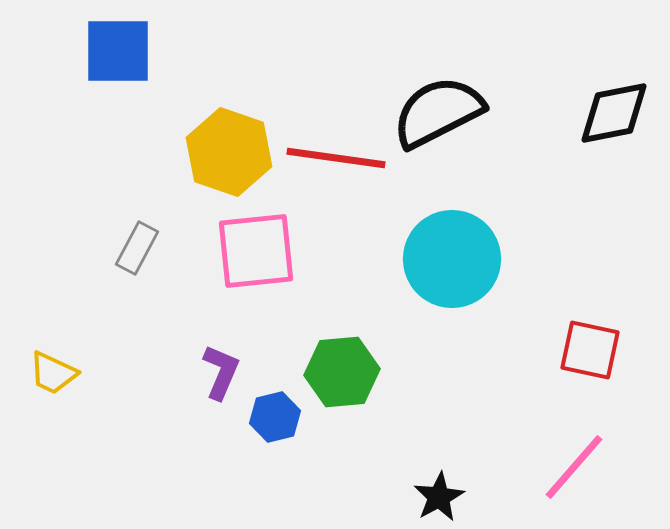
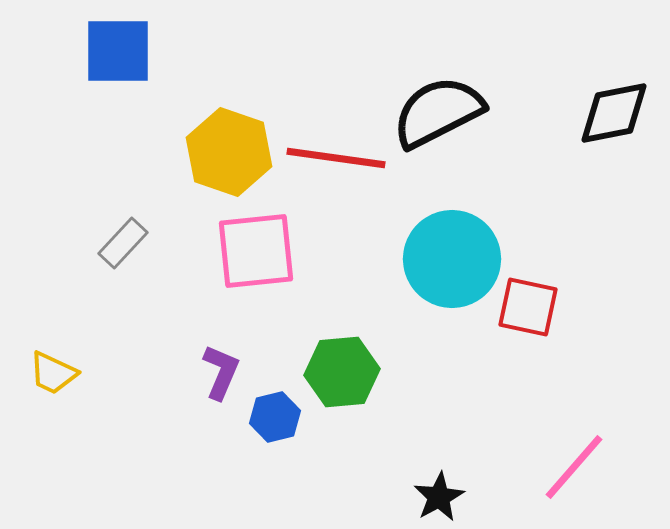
gray rectangle: moved 14 px left, 5 px up; rotated 15 degrees clockwise
red square: moved 62 px left, 43 px up
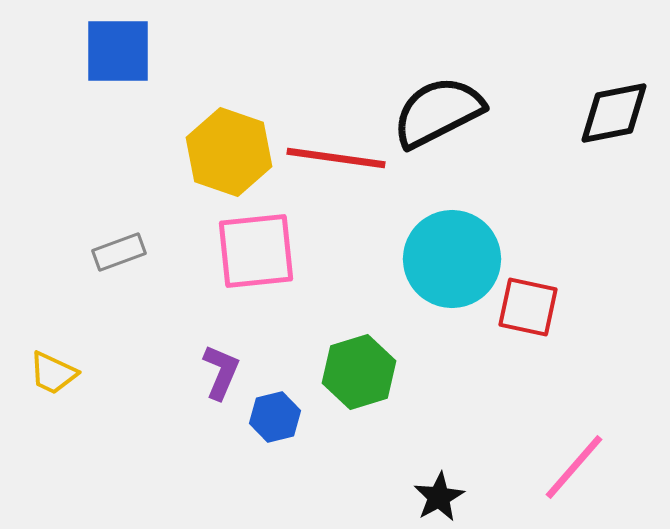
gray rectangle: moved 4 px left, 9 px down; rotated 27 degrees clockwise
green hexagon: moved 17 px right; rotated 12 degrees counterclockwise
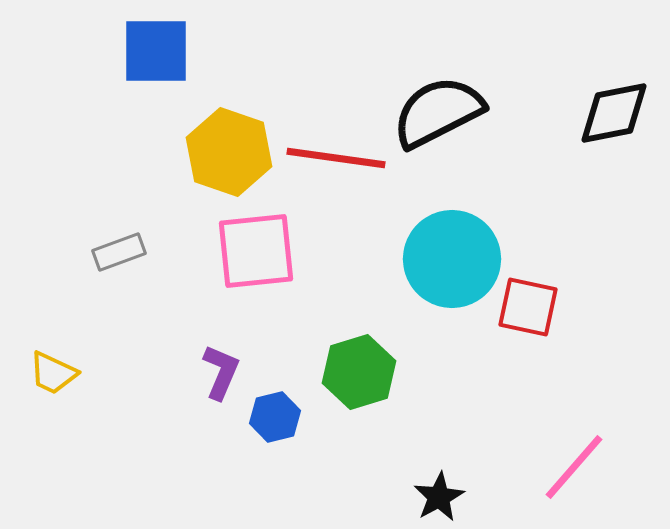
blue square: moved 38 px right
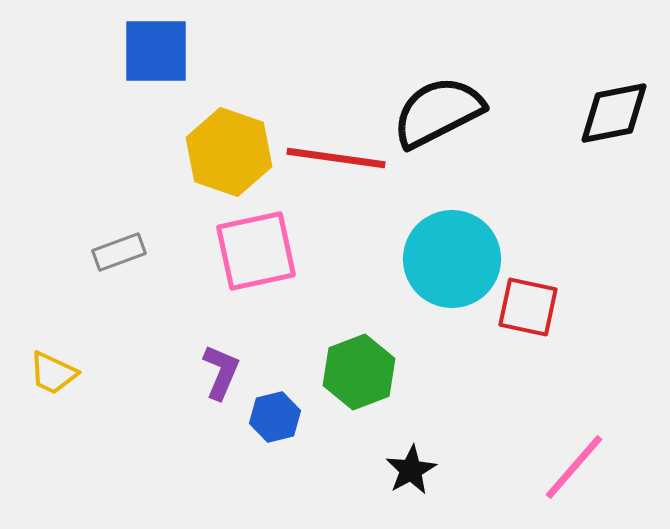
pink square: rotated 6 degrees counterclockwise
green hexagon: rotated 4 degrees counterclockwise
black star: moved 28 px left, 27 px up
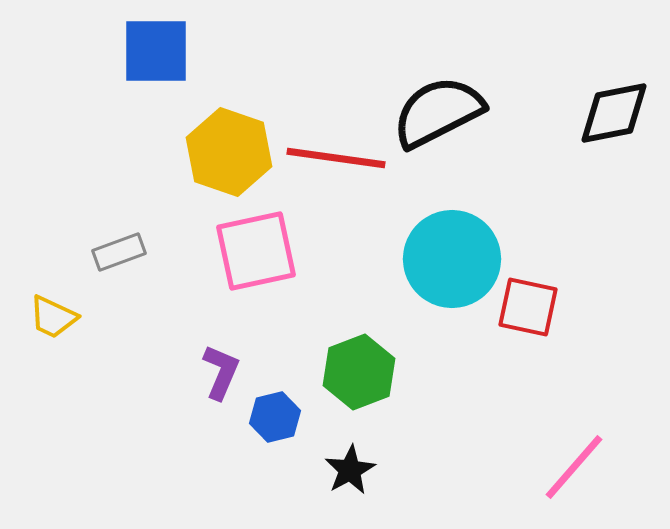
yellow trapezoid: moved 56 px up
black star: moved 61 px left
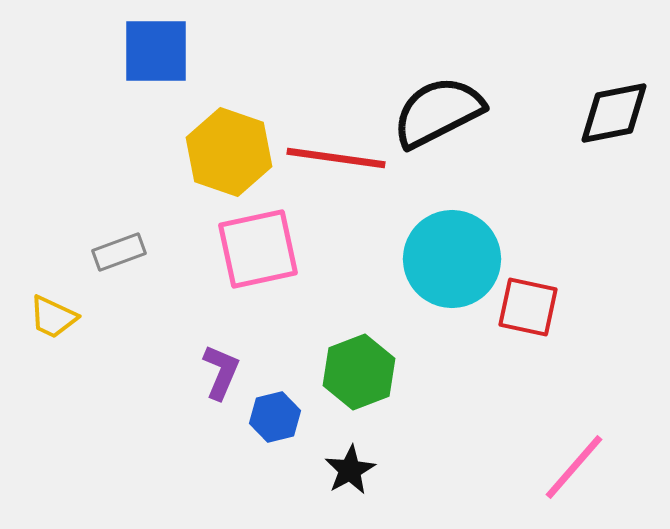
pink square: moved 2 px right, 2 px up
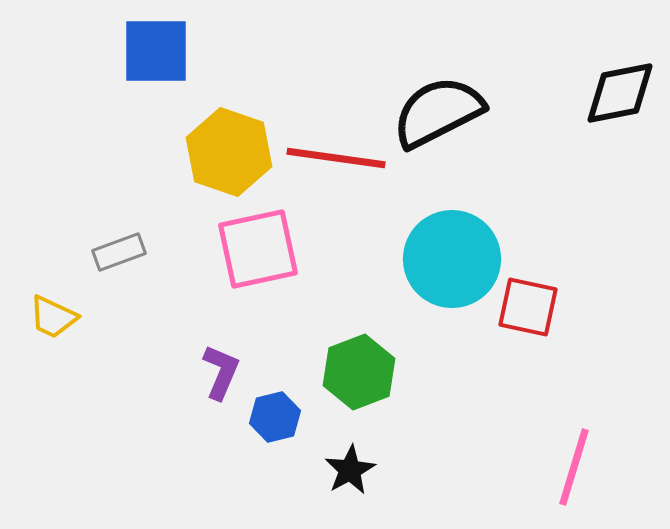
black diamond: moved 6 px right, 20 px up
pink line: rotated 24 degrees counterclockwise
